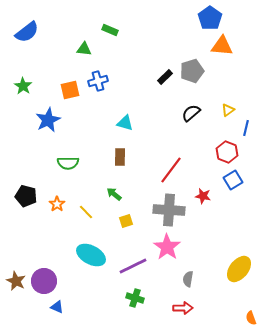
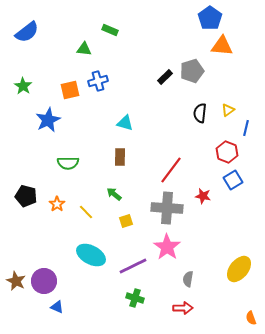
black semicircle: moved 9 px right; rotated 42 degrees counterclockwise
gray cross: moved 2 px left, 2 px up
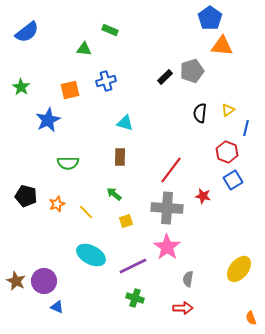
blue cross: moved 8 px right
green star: moved 2 px left, 1 px down
orange star: rotated 14 degrees clockwise
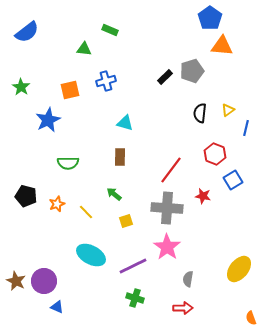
red hexagon: moved 12 px left, 2 px down
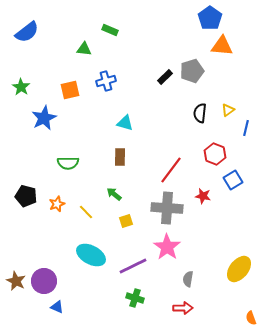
blue star: moved 4 px left, 2 px up
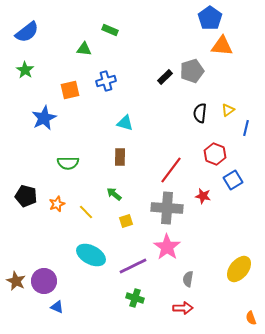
green star: moved 4 px right, 17 px up
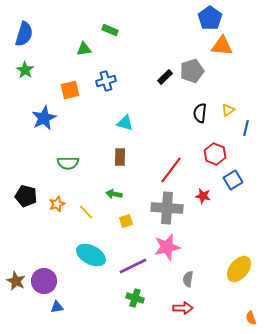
blue semicircle: moved 3 px left, 2 px down; rotated 35 degrees counterclockwise
green triangle: rotated 14 degrees counterclockwise
green arrow: rotated 28 degrees counterclockwise
pink star: rotated 24 degrees clockwise
blue triangle: rotated 32 degrees counterclockwise
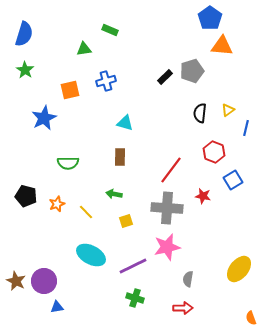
red hexagon: moved 1 px left, 2 px up
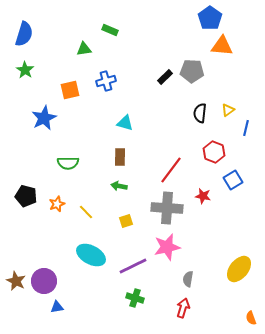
gray pentagon: rotated 20 degrees clockwise
green arrow: moved 5 px right, 8 px up
red arrow: rotated 72 degrees counterclockwise
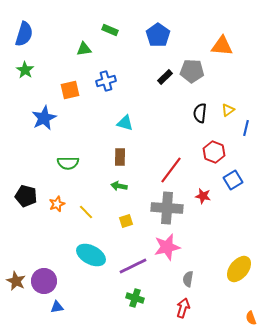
blue pentagon: moved 52 px left, 17 px down
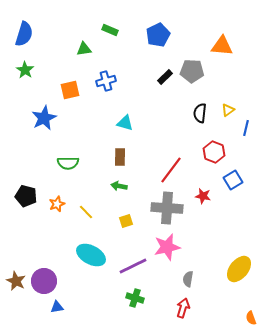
blue pentagon: rotated 10 degrees clockwise
